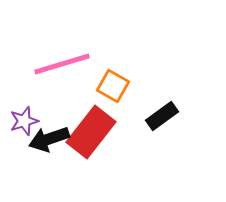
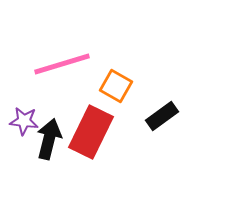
orange square: moved 3 px right
purple star: rotated 24 degrees clockwise
red rectangle: rotated 12 degrees counterclockwise
black arrow: rotated 123 degrees clockwise
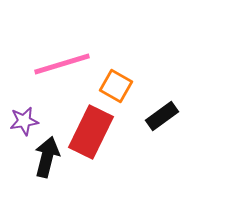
purple star: rotated 16 degrees counterclockwise
black arrow: moved 2 px left, 18 px down
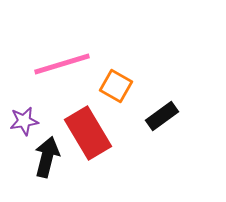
red rectangle: moved 3 px left, 1 px down; rotated 57 degrees counterclockwise
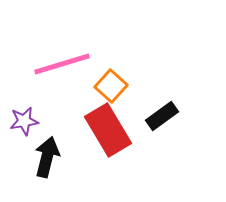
orange square: moved 5 px left; rotated 12 degrees clockwise
red rectangle: moved 20 px right, 3 px up
